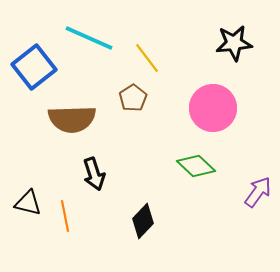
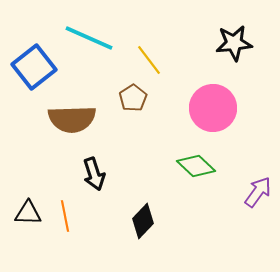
yellow line: moved 2 px right, 2 px down
black triangle: moved 10 px down; rotated 12 degrees counterclockwise
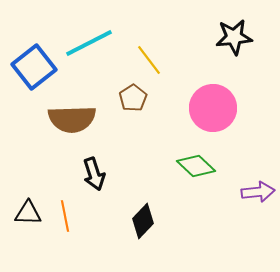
cyan line: moved 5 px down; rotated 51 degrees counterclockwise
black star: moved 6 px up
purple arrow: rotated 48 degrees clockwise
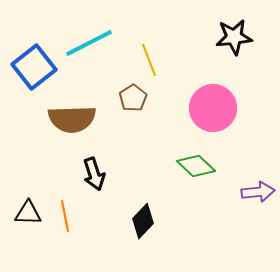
yellow line: rotated 16 degrees clockwise
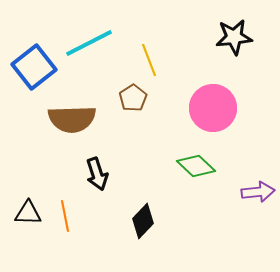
black arrow: moved 3 px right
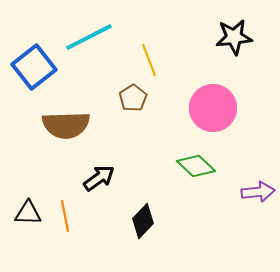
cyan line: moved 6 px up
brown semicircle: moved 6 px left, 6 px down
black arrow: moved 2 px right, 4 px down; rotated 108 degrees counterclockwise
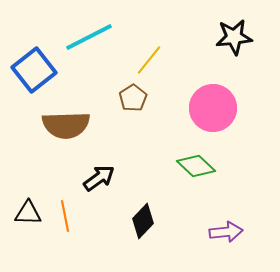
yellow line: rotated 60 degrees clockwise
blue square: moved 3 px down
purple arrow: moved 32 px left, 40 px down
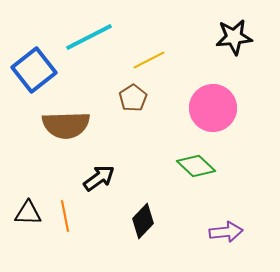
yellow line: rotated 24 degrees clockwise
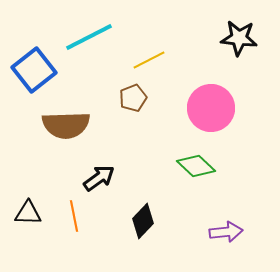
black star: moved 5 px right, 1 px down; rotated 12 degrees clockwise
brown pentagon: rotated 12 degrees clockwise
pink circle: moved 2 px left
orange line: moved 9 px right
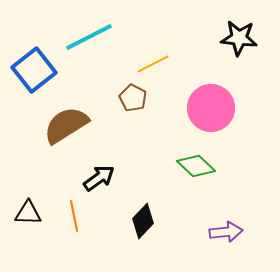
yellow line: moved 4 px right, 4 px down
brown pentagon: rotated 24 degrees counterclockwise
brown semicircle: rotated 150 degrees clockwise
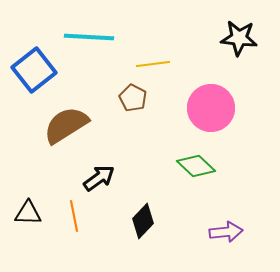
cyan line: rotated 30 degrees clockwise
yellow line: rotated 20 degrees clockwise
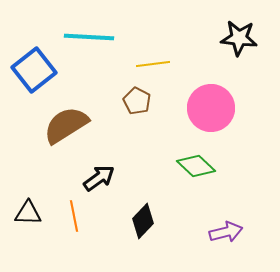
brown pentagon: moved 4 px right, 3 px down
purple arrow: rotated 8 degrees counterclockwise
